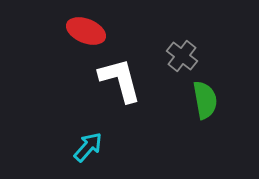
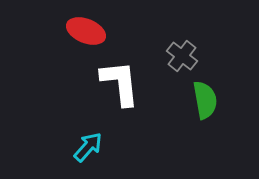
white L-shape: moved 3 px down; rotated 9 degrees clockwise
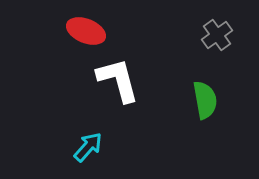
gray cross: moved 35 px right, 21 px up; rotated 16 degrees clockwise
white L-shape: moved 2 px left, 3 px up; rotated 9 degrees counterclockwise
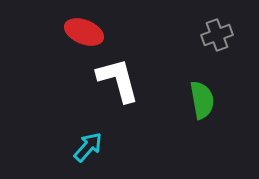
red ellipse: moved 2 px left, 1 px down
gray cross: rotated 16 degrees clockwise
green semicircle: moved 3 px left
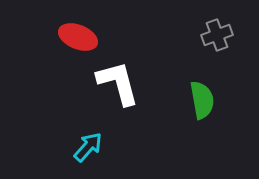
red ellipse: moved 6 px left, 5 px down
white L-shape: moved 3 px down
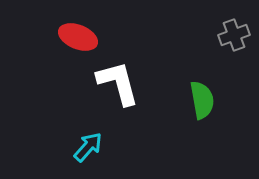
gray cross: moved 17 px right
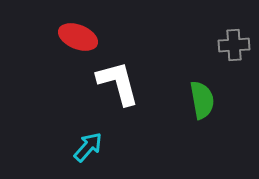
gray cross: moved 10 px down; rotated 16 degrees clockwise
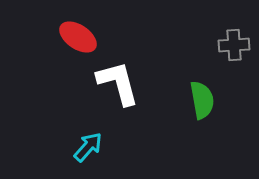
red ellipse: rotated 12 degrees clockwise
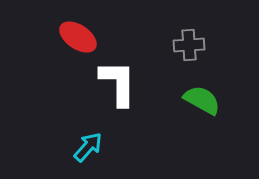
gray cross: moved 45 px left
white L-shape: rotated 15 degrees clockwise
green semicircle: rotated 51 degrees counterclockwise
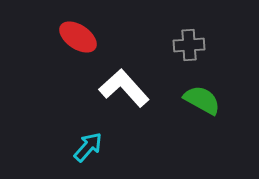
white L-shape: moved 6 px right, 5 px down; rotated 42 degrees counterclockwise
